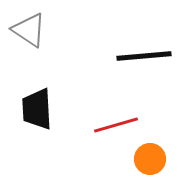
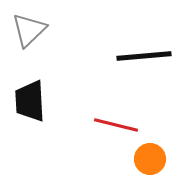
gray triangle: rotated 42 degrees clockwise
black trapezoid: moved 7 px left, 8 px up
red line: rotated 30 degrees clockwise
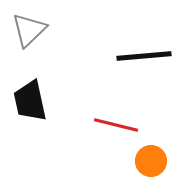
black trapezoid: rotated 9 degrees counterclockwise
orange circle: moved 1 px right, 2 px down
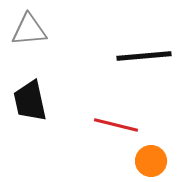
gray triangle: rotated 39 degrees clockwise
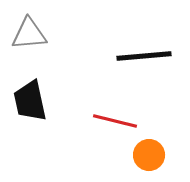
gray triangle: moved 4 px down
red line: moved 1 px left, 4 px up
orange circle: moved 2 px left, 6 px up
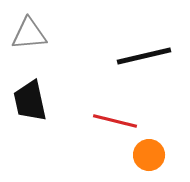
black line: rotated 8 degrees counterclockwise
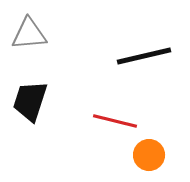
black trapezoid: rotated 30 degrees clockwise
